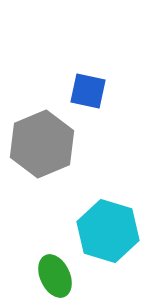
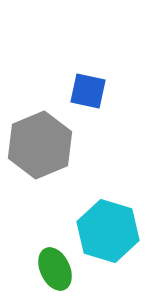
gray hexagon: moved 2 px left, 1 px down
green ellipse: moved 7 px up
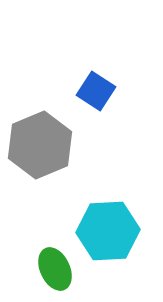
blue square: moved 8 px right; rotated 21 degrees clockwise
cyan hexagon: rotated 20 degrees counterclockwise
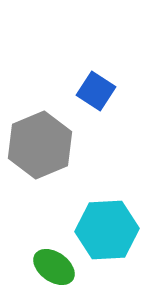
cyan hexagon: moved 1 px left, 1 px up
green ellipse: moved 1 px left, 2 px up; rotated 30 degrees counterclockwise
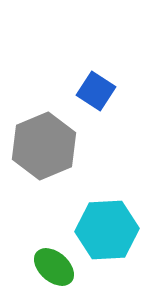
gray hexagon: moved 4 px right, 1 px down
green ellipse: rotated 6 degrees clockwise
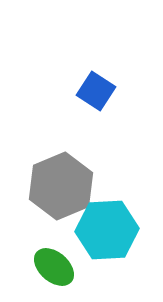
gray hexagon: moved 17 px right, 40 px down
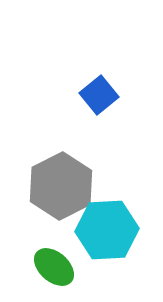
blue square: moved 3 px right, 4 px down; rotated 18 degrees clockwise
gray hexagon: rotated 4 degrees counterclockwise
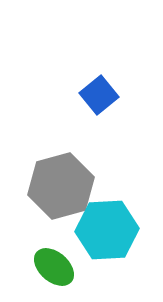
gray hexagon: rotated 12 degrees clockwise
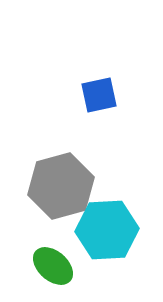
blue square: rotated 27 degrees clockwise
green ellipse: moved 1 px left, 1 px up
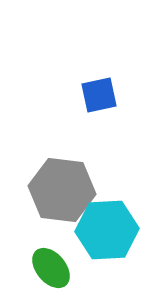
gray hexagon: moved 1 px right, 4 px down; rotated 22 degrees clockwise
green ellipse: moved 2 px left, 2 px down; rotated 9 degrees clockwise
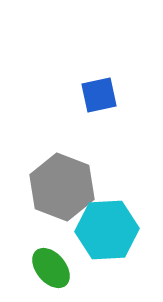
gray hexagon: moved 3 px up; rotated 14 degrees clockwise
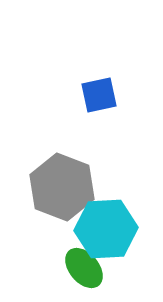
cyan hexagon: moved 1 px left, 1 px up
green ellipse: moved 33 px right
